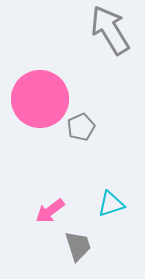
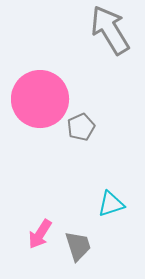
pink arrow: moved 10 px left, 23 px down; rotated 20 degrees counterclockwise
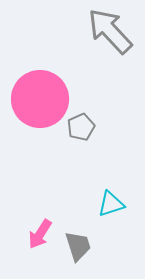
gray arrow: moved 1 px down; rotated 12 degrees counterclockwise
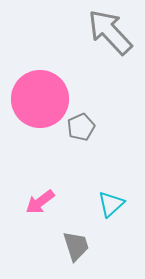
gray arrow: moved 1 px down
cyan triangle: rotated 24 degrees counterclockwise
pink arrow: moved 32 px up; rotated 20 degrees clockwise
gray trapezoid: moved 2 px left
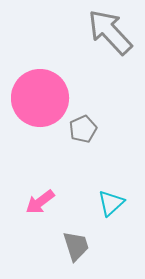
pink circle: moved 1 px up
gray pentagon: moved 2 px right, 2 px down
cyan triangle: moved 1 px up
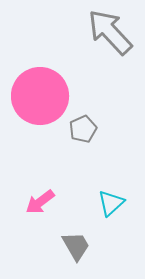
pink circle: moved 2 px up
gray trapezoid: rotated 12 degrees counterclockwise
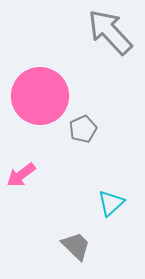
pink arrow: moved 19 px left, 27 px up
gray trapezoid: rotated 16 degrees counterclockwise
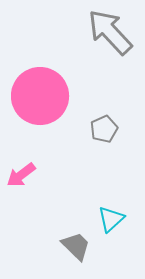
gray pentagon: moved 21 px right
cyan triangle: moved 16 px down
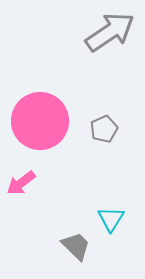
gray arrow: rotated 99 degrees clockwise
pink circle: moved 25 px down
pink arrow: moved 8 px down
cyan triangle: rotated 16 degrees counterclockwise
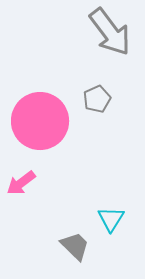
gray arrow: rotated 87 degrees clockwise
gray pentagon: moved 7 px left, 30 px up
gray trapezoid: moved 1 px left
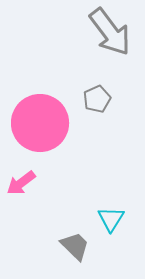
pink circle: moved 2 px down
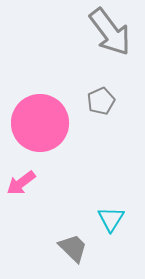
gray pentagon: moved 4 px right, 2 px down
gray trapezoid: moved 2 px left, 2 px down
